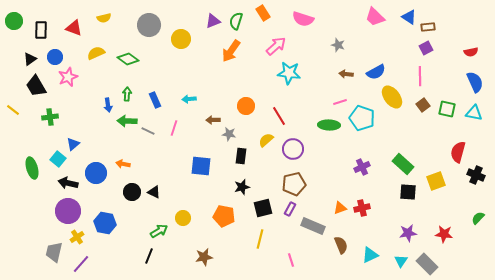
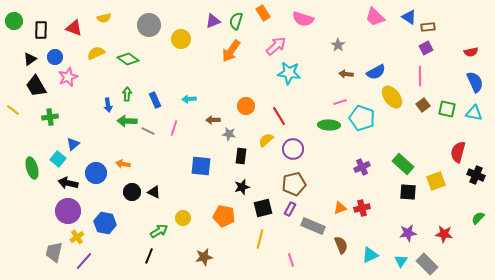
gray star at (338, 45): rotated 16 degrees clockwise
purple line at (81, 264): moved 3 px right, 3 px up
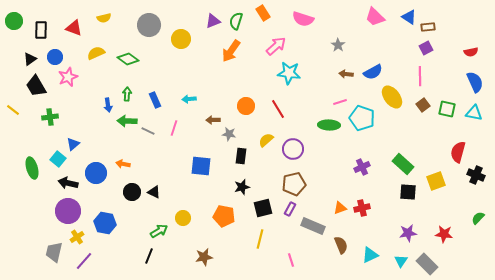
blue semicircle at (376, 72): moved 3 px left
red line at (279, 116): moved 1 px left, 7 px up
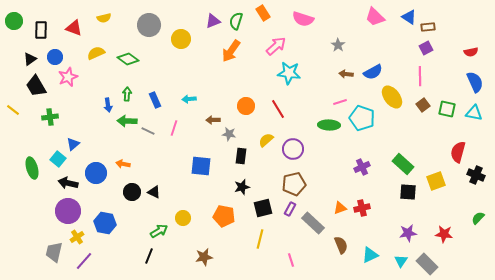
gray rectangle at (313, 226): moved 3 px up; rotated 20 degrees clockwise
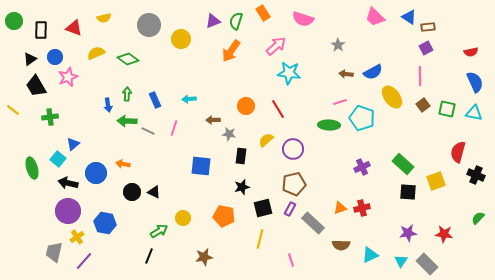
brown semicircle at (341, 245): rotated 114 degrees clockwise
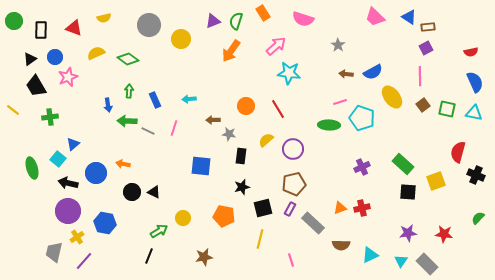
green arrow at (127, 94): moved 2 px right, 3 px up
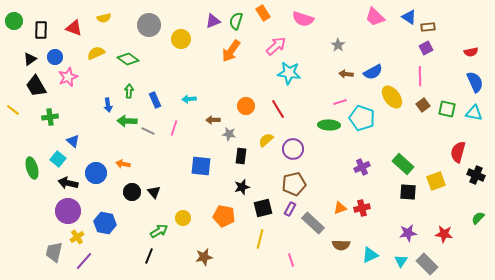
blue triangle at (73, 144): moved 3 px up; rotated 40 degrees counterclockwise
black triangle at (154, 192): rotated 24 degrees clockwise
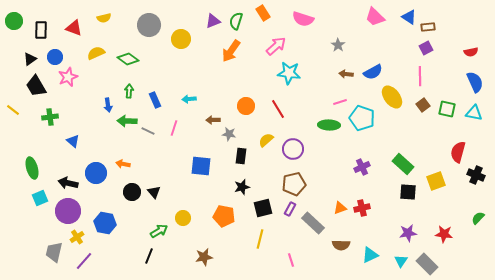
cyan square at (58, 159): moved 18 px left, 39 px down; rotated 28 degrees clockwise
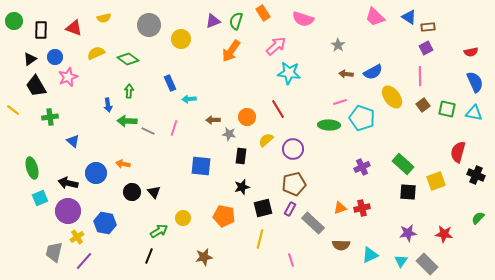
blue rectangle at (155, 100): moved 15 px right, 17 px up
orange circle at (246, 106): moved 1 px right, 11 px down
